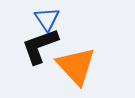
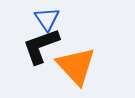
black L-shape: moved 1 px right
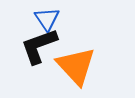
black L-shape: moved 2 px left
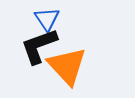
orange triangle: moved 9 px left
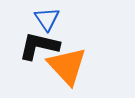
black L-shape: rotated 33 degrees clockwise
